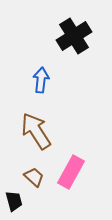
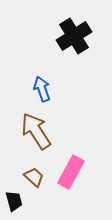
blue arrow: moved 1 px right, 9 px down; rotated 25 degrees counterclockwise
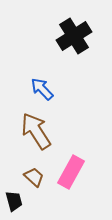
blue arrow: rotated 25 degrees counterclockwise
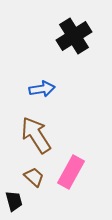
blue arrow: rotated 125 degrees clockwise
brown arrow: moved 4 px down
